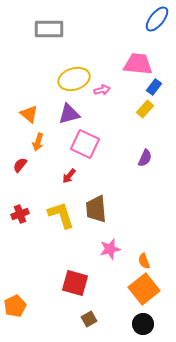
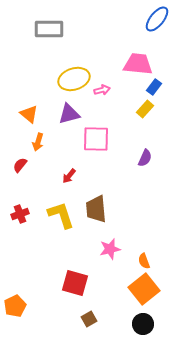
pink square: moved 11 px right, 5 px up; rotated 24 degrees counterclockwise
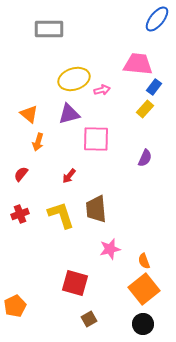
red semicircle: moved 1 px right, 9 px down
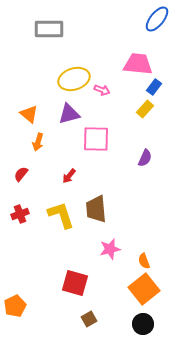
pink arrow: rotated 35 degrees clockwise
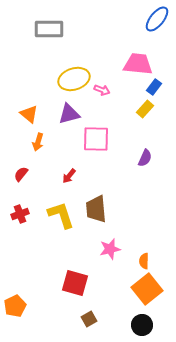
orange semicircle: rotated 21 degrees clockwise
orange square: moved 3 px right
black circle: moved 1 px left, 1 px down
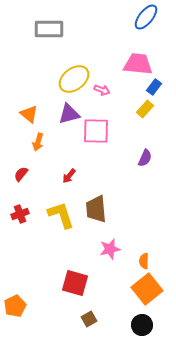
blue ellipse: moved 11 px left, 2 px up
yellow ellipse: rotated 20 degrees counterclockwise
pink square: moved 8 px up
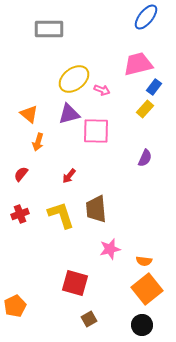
pink trapezoid: rotated 20 degrees counterclockwise
orange semicircle: rotated 84 degrees counterclockwise
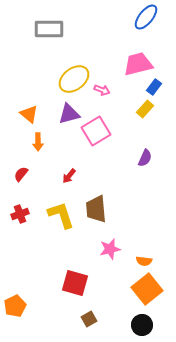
pink square: rotated 32 degrees counterclockwise
orange arrow: rotated 18 degrees counterclockwise
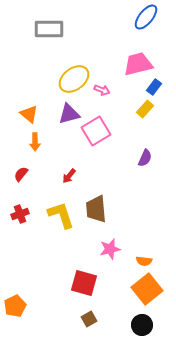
orange arrow: moved 3 px left
red square: moved 9 px right
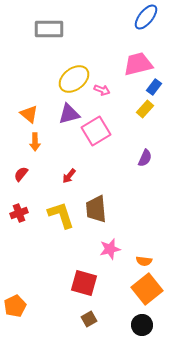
red cross: moved 1 px left, 1 px up
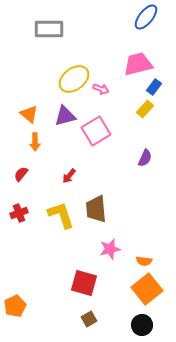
pink arrow: moved 1 px left, 1 px up
purple triangle: moved 4 px left, 2 px down
